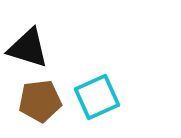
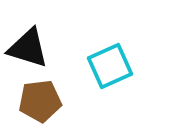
cyan square: moved 13 px right, 31 px up
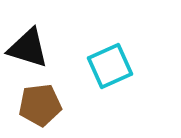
brown pentagon: moved 4 px down
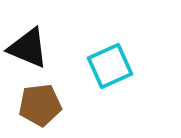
black triangle: rotated 6 degrees clockwise
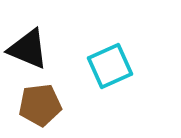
black triangle: moved 1 px down
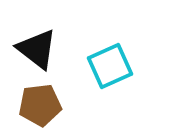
black triangle: moved 9 px right; rotated 15 degrees clockwise
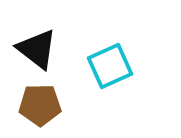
brown pentagon: rotated 6 degrees clockwise
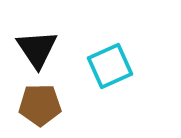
black triangle: rotated 18 degrees clockwise
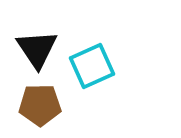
cyan square: moved 18 px left
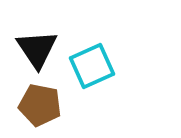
brown pentagon: rotated 12 degrees clockwise
